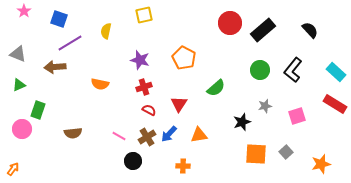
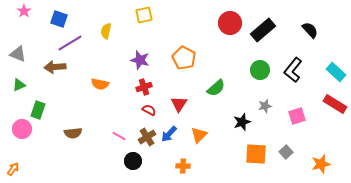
orange triangle: rotated 36 degrees counterclockwise
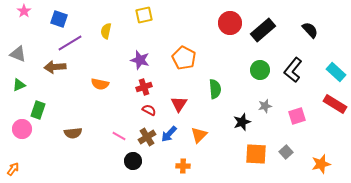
green semicircle: moved 1 px left, 1 px down; rotated 54 degrees counterclockwise
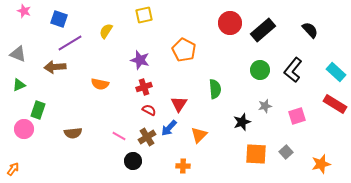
pink star: rotated 16 degrees counterclockwise
yellow semicircle: rotated 21 degrees clockwise
orange pentagon: moved 8 px up
pink circle: moved 2 px right
blue arrow: moved 6 px up
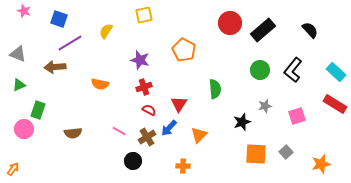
pink line: moved 5 px up
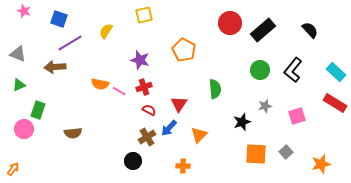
red rectangle: moved 1 px up
pink line: moved 40 px up
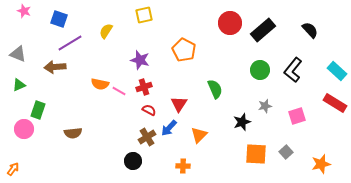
cyan rectangle: moved 1 px right, 1 px up
green semicircle: rotated 18 degrees counterclockwise
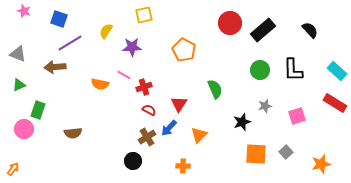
purple star: moved 8 px left, 13 px up; rotated 18 degrees counterclockwise
black L-shape: rotated 40 degrees counterclockwise
pink line: moved 5 px right, 16 px up
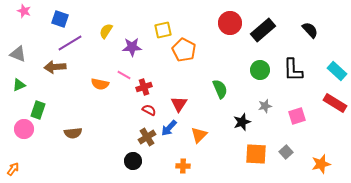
yellow square: moved 19 px right, 15 px down
blue square: moved 1 px right
green semicircle: moved 5 px right
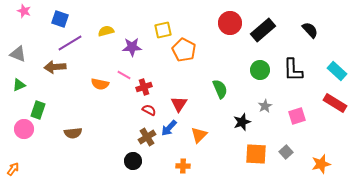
yellow semicircle: rotated 42 degrees clockwise
gray star: rotated 16 degrees counterclockwise
